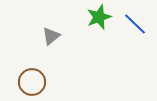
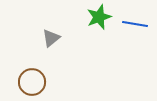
blue line: rotated 35 degrees counterclockwise
gray triangle: moved 2 px down
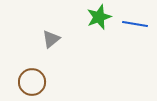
gray triangle: moved 1 px down
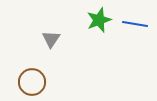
green star: moved 3 px down
gray triangle: rotated 18 degrees counterclockwise
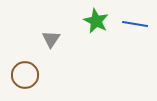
green star: moved 3 px left, 1 px down; rotated 25 degrees counterclockwise
brown circle: moved 7 px left, 7 px up
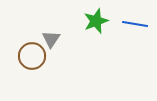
green star: rotated 25 degrees clockwise
brown circle: moved 7 px right, 19 px up
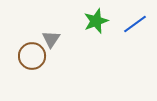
blue line: rotated 45 degrees counterclockwise
